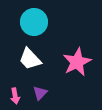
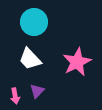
purple triangle: moved 3 px left, 2 px up
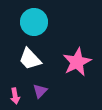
purple triangle: moved 3 px right
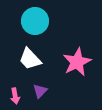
cyan circle: moved 1 px right, 1 px up
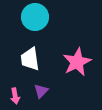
cyan circle: moved 4 px up
white trapezoid: rotated 35 degrees clockwise
purple triangle: moved 1 px right
